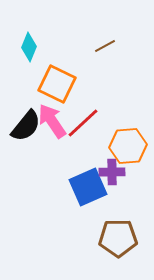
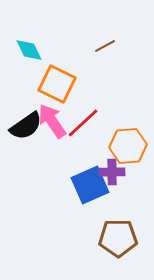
cyan diamond: moved 3 px down; rotated 48 degrees counterclockwise
black semicircle: rotated 16 degrees clockwise
blue square: moved 2 px right, 2 px up
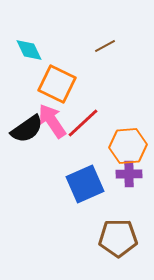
black semicircle: moved 1 px right, 3 px down
purple cross: moved 17 px right, 2 px down
blue square: moved 5 px left, 1 px up
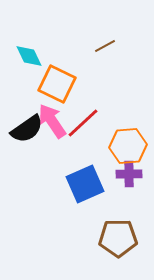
cyan diamond: moved 6 px down
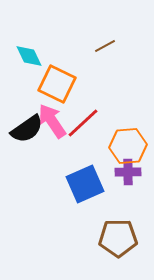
purple cross: moved 1 px left, 2 px up
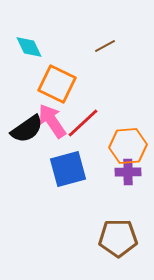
cyan diamond: moved 9 px up
blue square: moved 17 px left, 15 px up; rotated 9 degrees clockwise
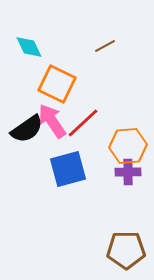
brown pentagon: moved 8 px right, 12 px down
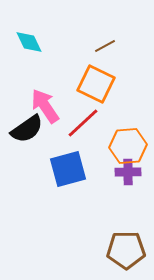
cyan diamond: moved 5 px up
orange square: moved 39 px right
pink arrow: moved 7 px left, 15 px up
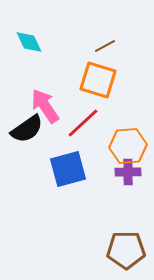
orange square: moved 2 px right, 4 px up; rotated 9 degrees counterclockwise
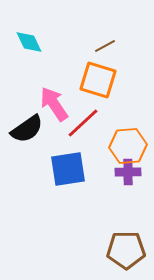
pink arrow: moved 9 px right, 2 px up
blue square: rotated 6 degrees clockwise
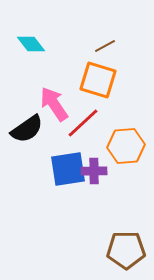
cyan diamond: moved 2 px right, 2 px down; rotated 12 degrees counterclockwise
orange hexagon: moved 2 px left
purple cross: moved 34 px left, 1 px up
